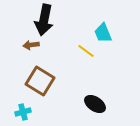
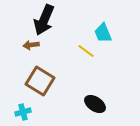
black arrow: rotated 12 degrees clockwise
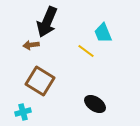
black arrow: moved 3 px right, 2 px down
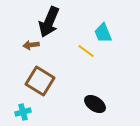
black arrow: moved 2 px right
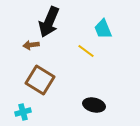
cyan trapezoid: moved 4 px up
brown square: moved 1 px up
black ellipse: moved 1 px left, 1 px down; rotated 20 degrees counterclockwise
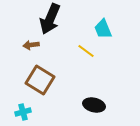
black arrow: moved 1 px right, 3 px up
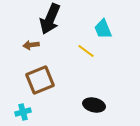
brown square: rotated 36 degrees clockwise
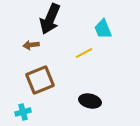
yellow line: moved 2 px left, 2 px down; rotated 66 degrees counterclockwise
black ellipse: moved 4 px left, 4 px up
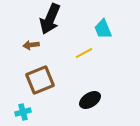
black ellipse: moved 1 px up; rotated 45 degrees counterclockwise
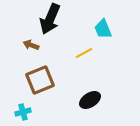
brown arrow: rotated 28 degrees clockwise
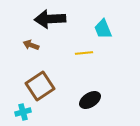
black arrow: rotated 64 degrees clockwise
yellow line: rotated 24 degrees clockwise
brown square: moved 6 px down; rotated 12 degrees counterclockwise
